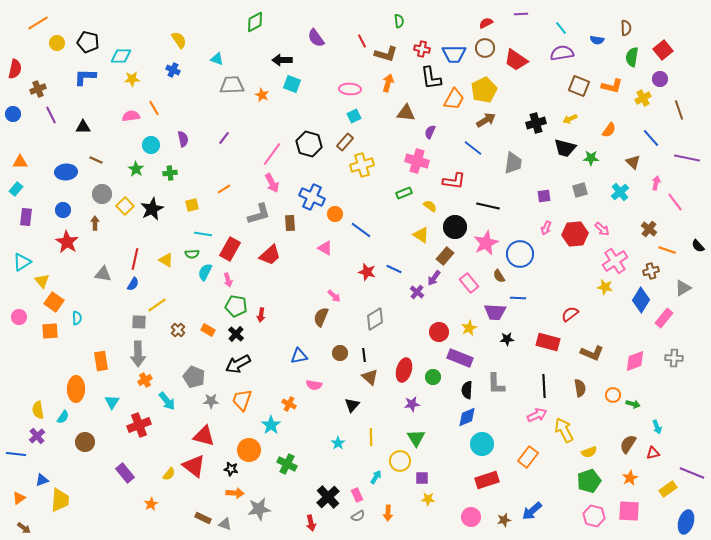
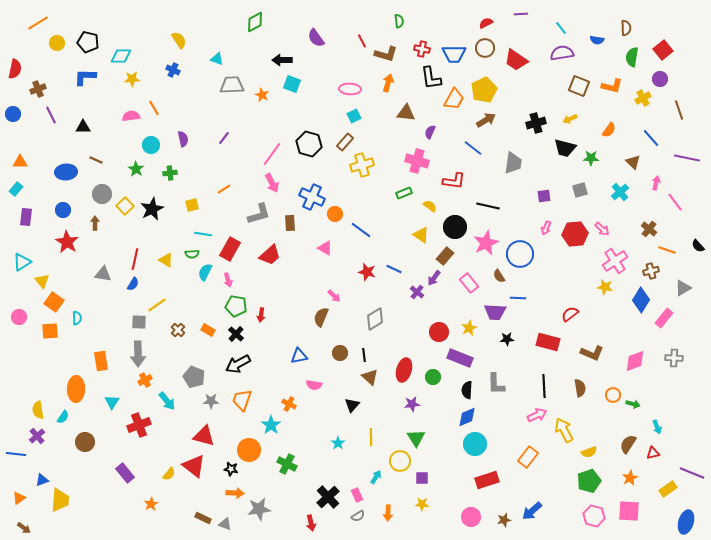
cyan circle at (482, 444): moved 7 px left
yellow star at (428, 499): moved 6 px left, 5 px down
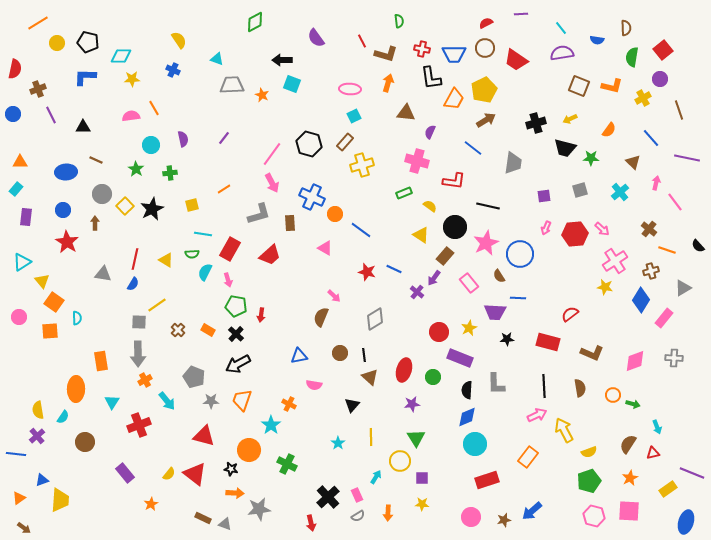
red triangle at (194, 466): moved 1 px right, 8 px down
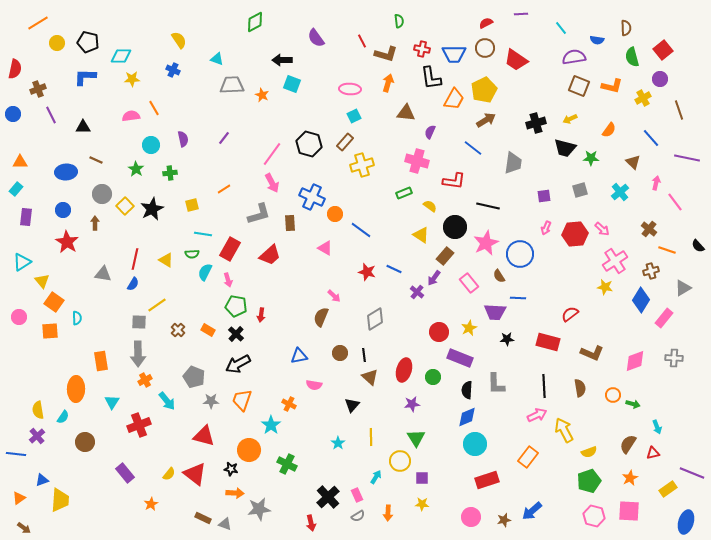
purple semicircle at (562, 53): moved 12 px right, 4 px down
green semicircle at (632, 57): rotated 24 degrees counterclockwise
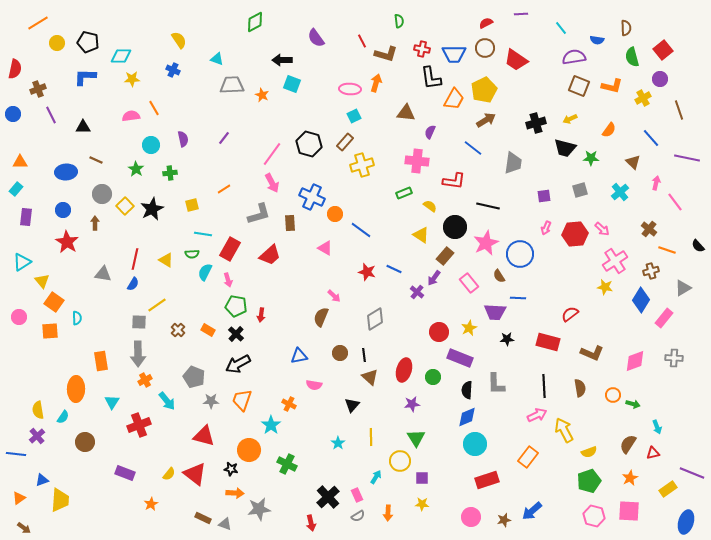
orange arrow at (388, 83): moved 12 px left
pink cross at (417, 161): rotated 10 degrees counterclockwise
purple rectangle at (125, 473): rotated 30 degrees counterclockwise
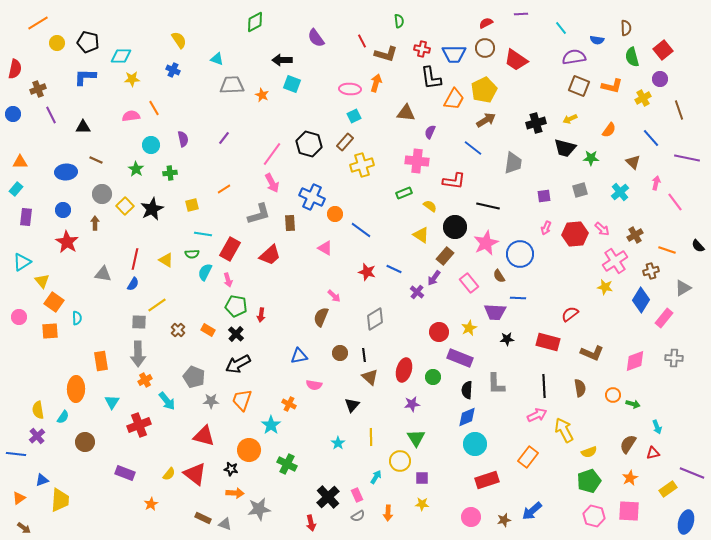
brown cross at (649, 229): moved 14 px left, 6 px down; rotated 21 degrees clockwise
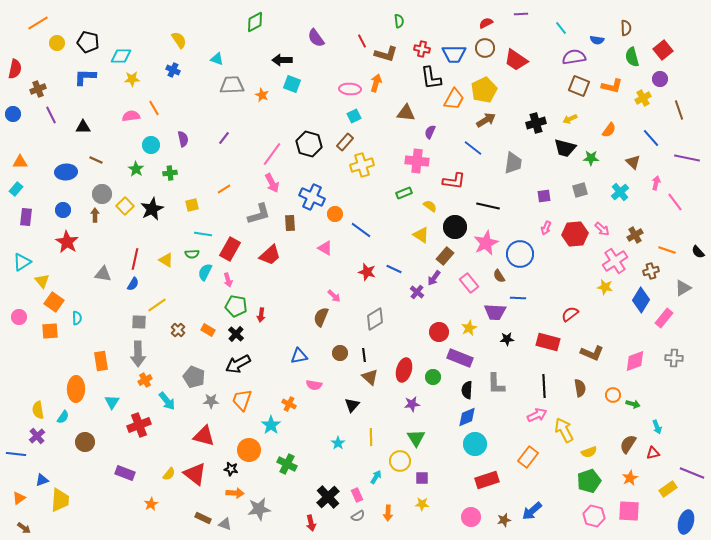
brown arrow at (95, 223): moved 8 px up
black semicircle at (698, 246): moved 6 px down
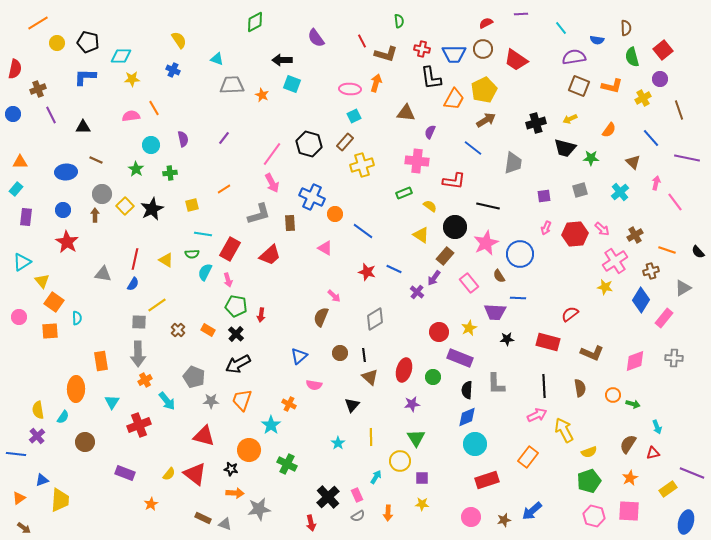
brown circle at (485, 48): moved 2 px left, 1 px down
blue line at (361, 230): moved 2 px right, 1 px down
blue triangle at (299, 356): rotated 30 degrees counterclockwise
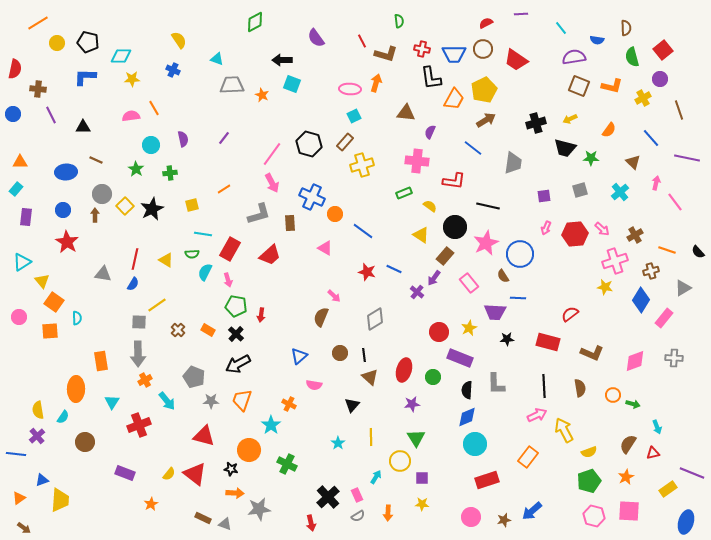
brown cross at (38, 89): rotated 28 degrees clockwise
pink cross at (615, 261): rotated 15 degrees clockwise
brown semicircle at (499, 276): moved 4 px right
orange star at (630, 478): moved 4 px left, 1 px up
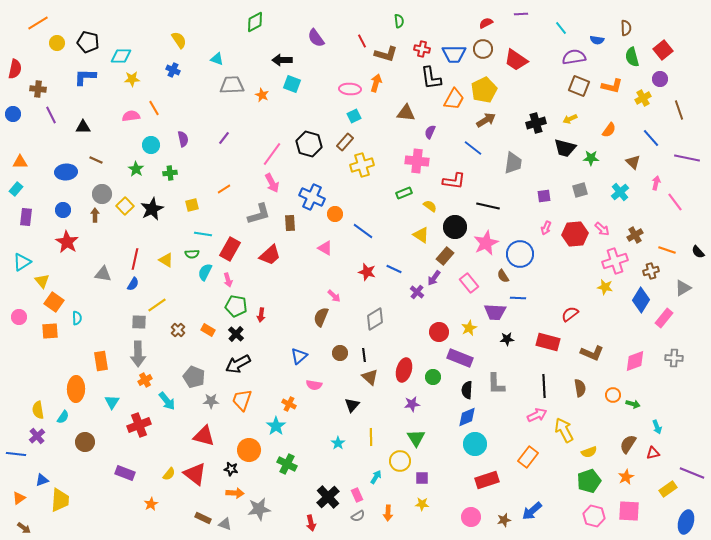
cyan star at (271, 425): moved 5 px right, 1 px down
